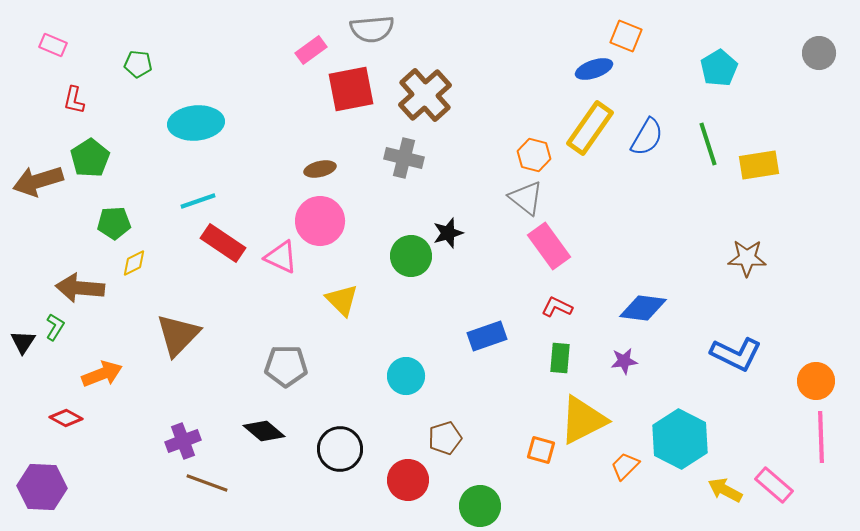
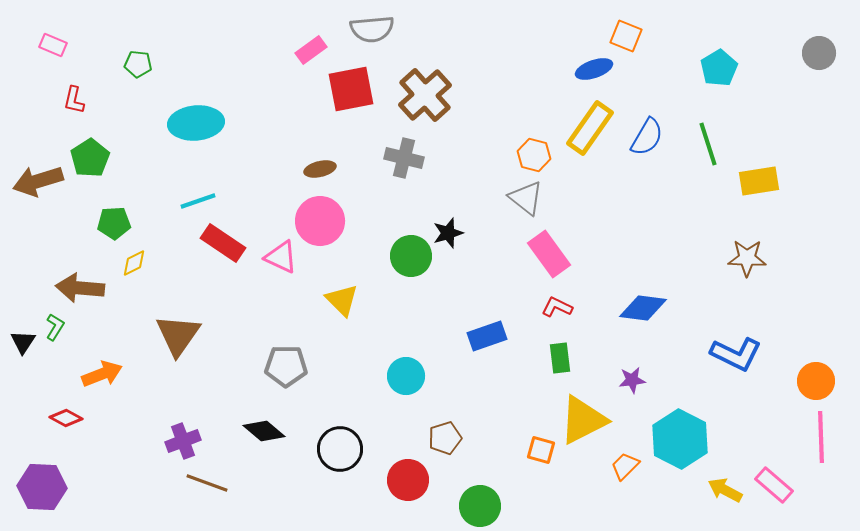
yellow rectangle at (759, 165): moved 16 px down
pink rectangle at (549, 246): moved 8 px down
brown triangle at (178, 335): rotated 9 degrees counterclockwise
green rectangle at (560, 358): rotated 12 degrees counterclockwise
purple star at (624, 361): moved 8 px right, 19 px down
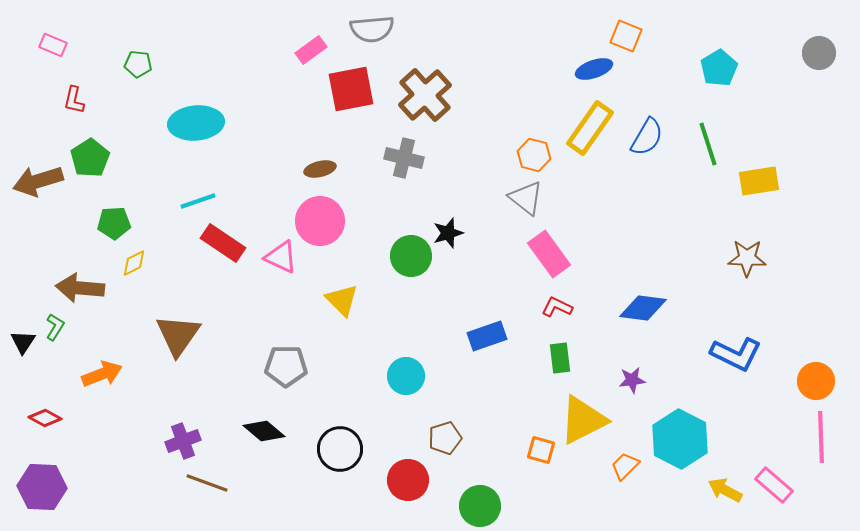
red diamond at (66, 418): moved 21 px left
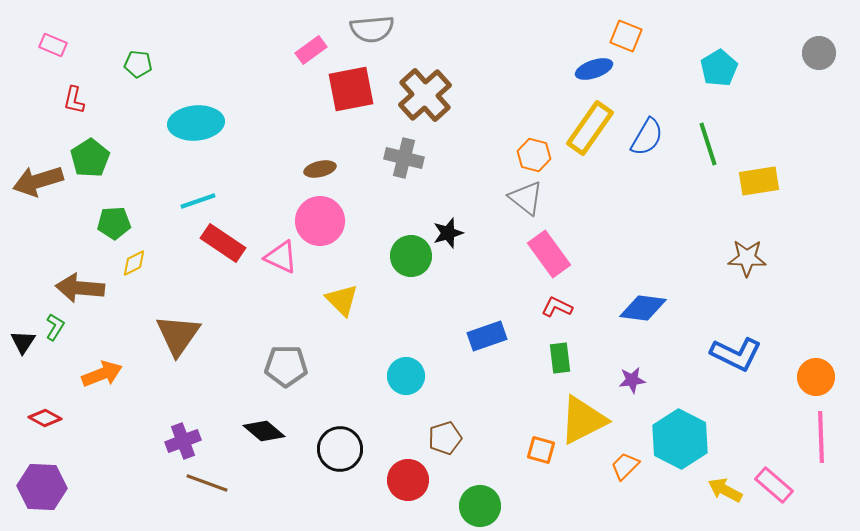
orange circle at (816, 381): moved 4 px up
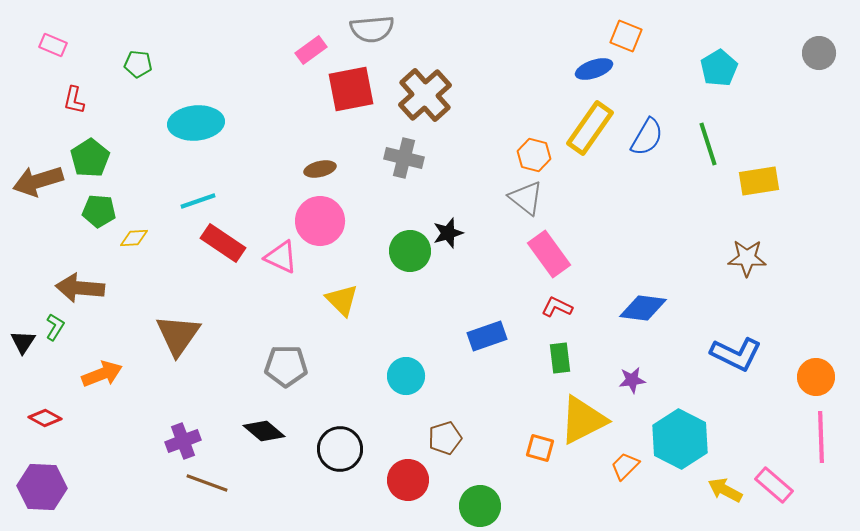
green pentagon at (114, 223): moved 15 px left, 12 px up; rotated 8 degrees clockwise
green circle at (411, 256): moved 1 px left, 5 px up
yellow diamond at (134, 263): moved 25 px up; rotated 24 degrees clockwise
orange square at (541, 450): moved 1 px left, 2 px up
